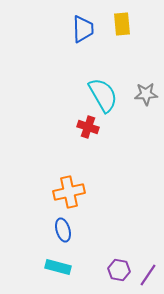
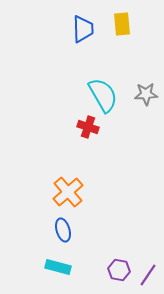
orange cross: moved 1 px left; rotated 28 degrees counterclockwise
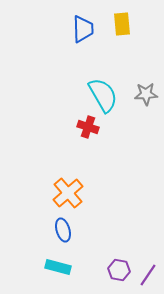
orange cross: moved 1 px down
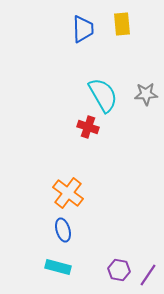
orange cross: rotated 12 degrees counterclockwise
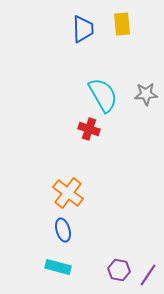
red cross: moved 1 px right, 2 px down
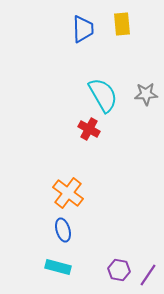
red cross: rotated 10 degrees clockwise
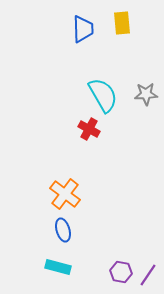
yellow rectangle: moved 1 px up
orange cross: moved 3 px left, 1 px down
purple hexagon: moved 2 px right, 2 px down
